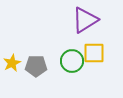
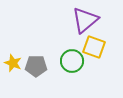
purple triangle: rotated 8 degrees counterclockwise
yellow square: moved 6 px up; rotated 20 degrees clockwise
yellow star: moved 1 px right; rotated 24 degrees counterclockwise
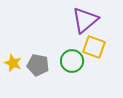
gray pentagon: moved 2 px right, 1 px up; rotated 10 degrees clockwise
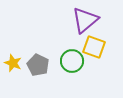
gray pentagon: rotated 15 degrees clockwise
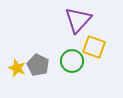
purple triangle: moved 7 px left; rotated 8 degrees counterclockwise
yellow star: moved 4 px right, 5 px down
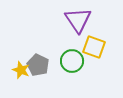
purple triangle: rotated 16 degrees counterclockwise
yellow star: moved 4 px right, 2 px down
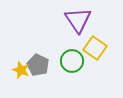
yellow square: moved 1 px right, 1 px down; rotated 15 degrees clockwise
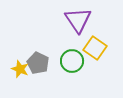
gray pentagon: moved 2 px up
yellow star: moved 1 px left, 1 px up
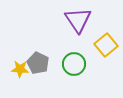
yellow square: moved 11 px right, 3 px up; rotated 15 degrees clockwise
green circle: moved 2 px right, 3 px down
yellow star: rotated 18 degrees counterclockwise
